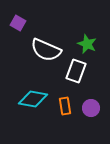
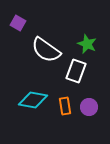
white semicircle: rotated 12 degrees clockwise
cyan diamond: moved 1 px down
purple circle: moved 2 px left, 1 px up
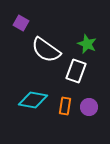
purple square: moved 3 px right
orange rectangle: rotated 18 degrees clockwise
